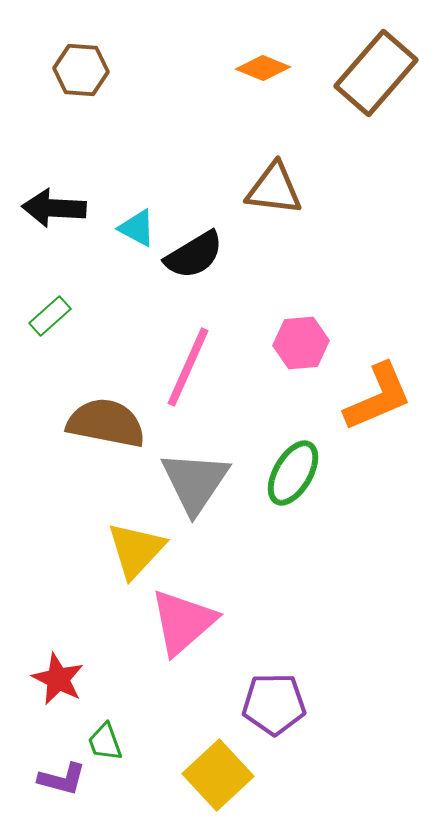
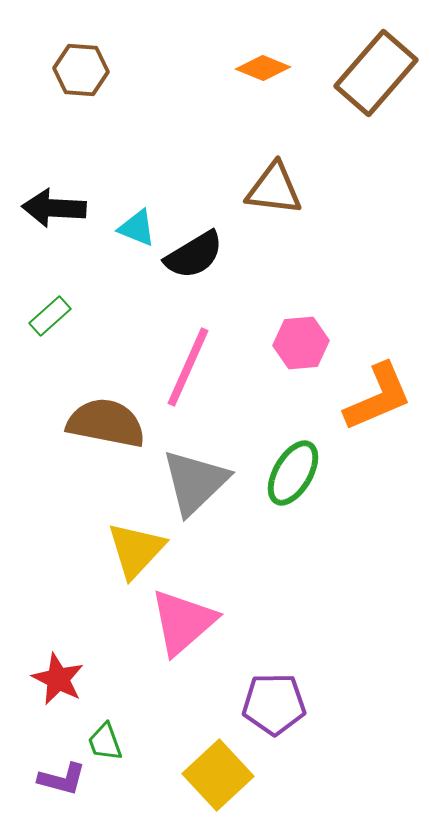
cyan triangle: rotated 6 degrees counterclockwise
gray triangle: rotated 12 degrees clockwise
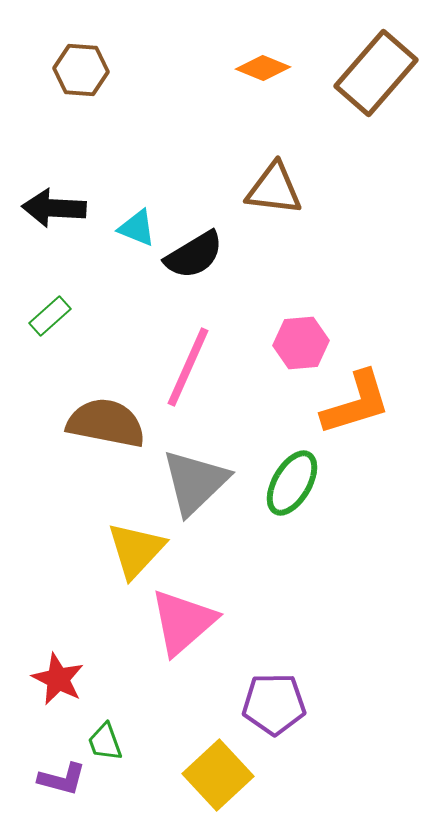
orange L-shape: moved 22 px left, 6 px down; rotated 6 degrees clockwise
green ellipse: moved 1 px left, 10 px down
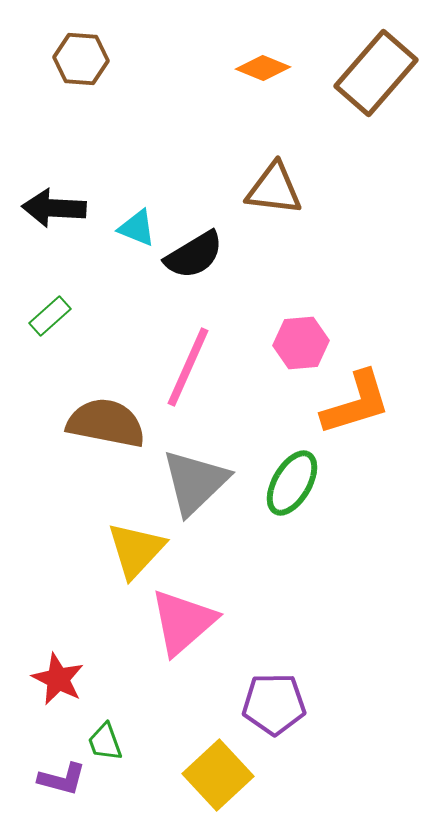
brown hexagon: moved 11 px up
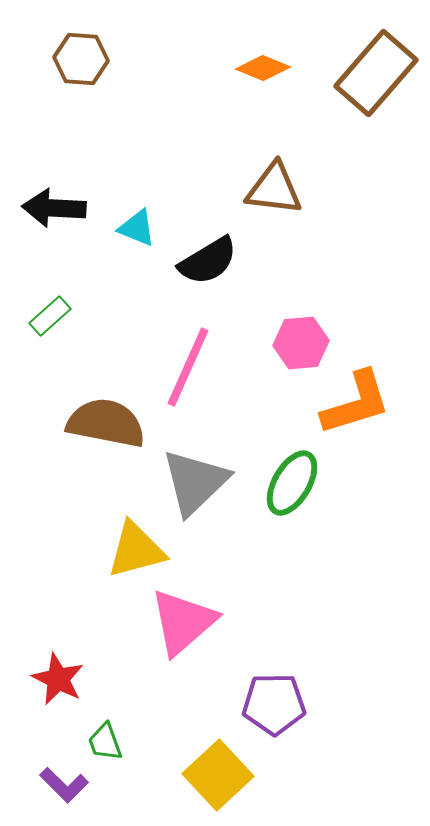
black semicircle: moved 14 px right, 6 px down
yellow triangle: rotated 32 degrees clockwise
purple L-shape: moved 2 px right, 6 px down; rotated 30 degrees clockwise
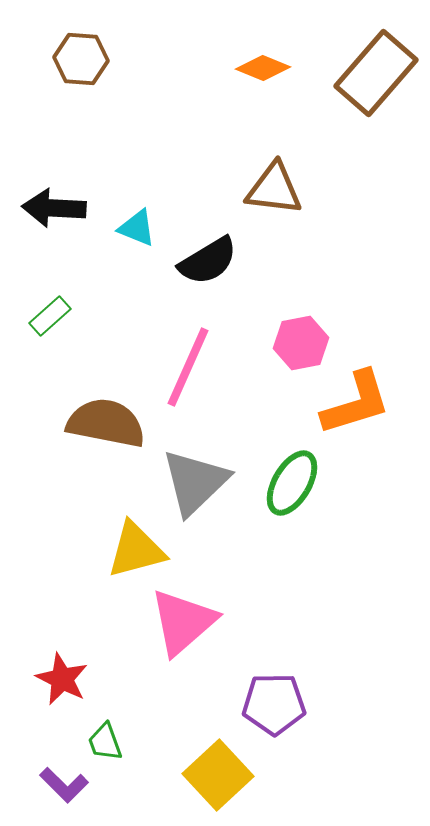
pink hexagon: rotated 6 degrees counterclockwise
red star: moved 4 px right
